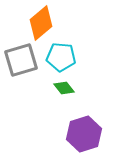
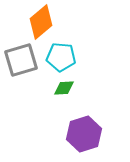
orange diamond: moved 1 px up
green diamond: rotated 55 degrees counterclockwise
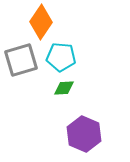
orange diamond: rotated 16 degrees counterclockwise
purple hexagon: rotated 20 degrees counterclockwise
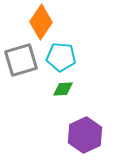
green diamond: moved 1 px left, 1 px down
purple hexagon: moved 1 px right, 1 px down; rotated 12 degrees clockwise
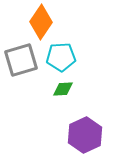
cyan pentagon: rotated 8 degrees counterclockwise
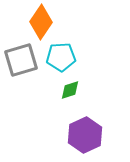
green diamond: moved 7 px right, 1 px down; rotated 15 degrees counterclockwise
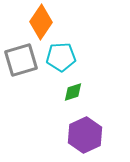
green diamond: moved 3 px right, 2 px down
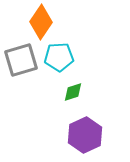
cyan pentagon: moved 2 px left
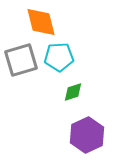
orange diamond: rotated 48 degrees counterclockwise
purple hexagon: moved 2 px right
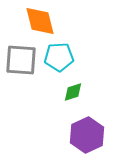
orange diamond: moved 1 px left, 1 px up
gray square: rotated 20 degrees clockwise
